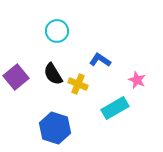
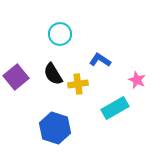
cyan circle: moved 3 px right, 3 px down
yellow cross: rotated 30 degrees counterclockwise
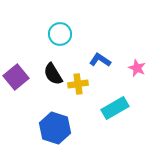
pink star: moved 12 px up
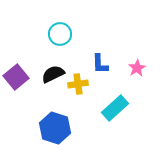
blue L-shape: moved 4 px down; rotated 125 degrees counterclockwise
pink star: rotated 18 degrees clockwise
black semicircle: rotated 95 degrees clockwise
cyan rectangle: rotated 12 degrees counterclockwise
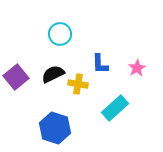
yellow cross: rotated 18 degrees clockwise
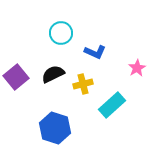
cyan circle: moved 1 px right, 1 px up
blue L-shape: moved 5 px left, 12 px up; rotated 65 degrees counterclockwise
yellow cross: moved 5 px right; rotated 24 degrees counterclockwise
cyan rectangle: moved 3 px left, 3 px up
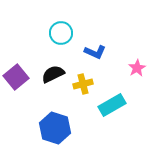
cyan rectangle: rotated 12 degrees clockwise
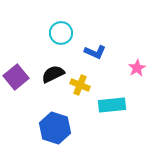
yellow cross: moved 3 px left, 1 px down; rotated 36 degrees clockwise
cyan rectangle: rotated 24 degrees clockwise
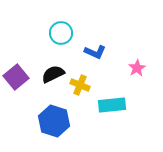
blue hexagon: moved 1 px left, 7 px up
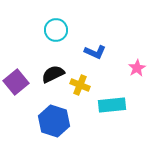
cyan circle: moved 5 px left, 3 px up
purple square: moved 5 px down
